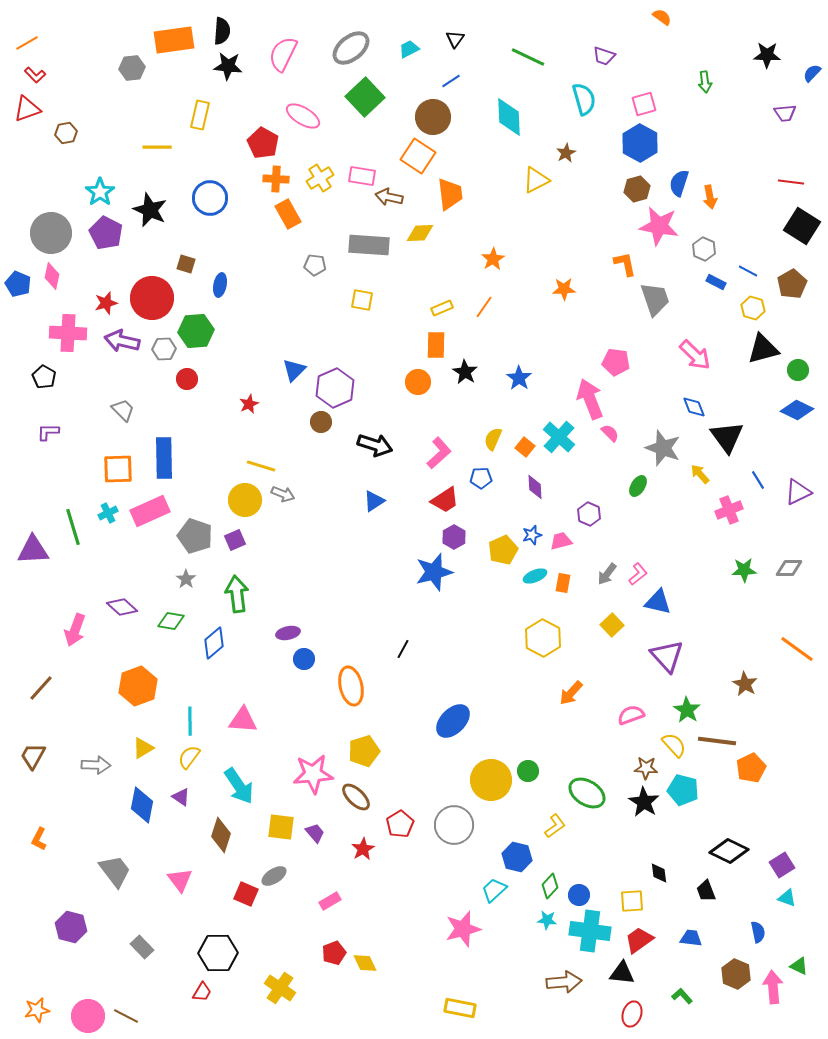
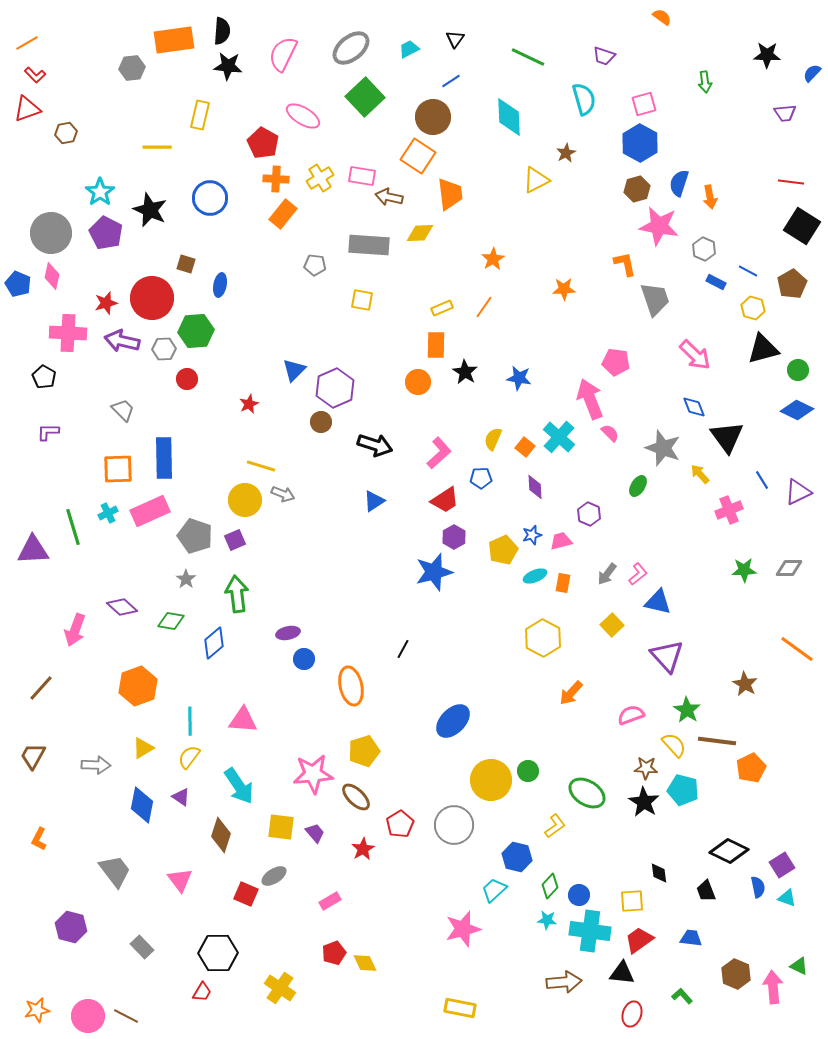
orange rectangle at (288, 214): moved 5 px left; rotated 68 degrees clockwise
blue star at (519, 378): rotated 25 degrees counterclockwise
blue line at (758, 480): moved 4 px right
blue semicircle at (758, 932): moved 45 px up
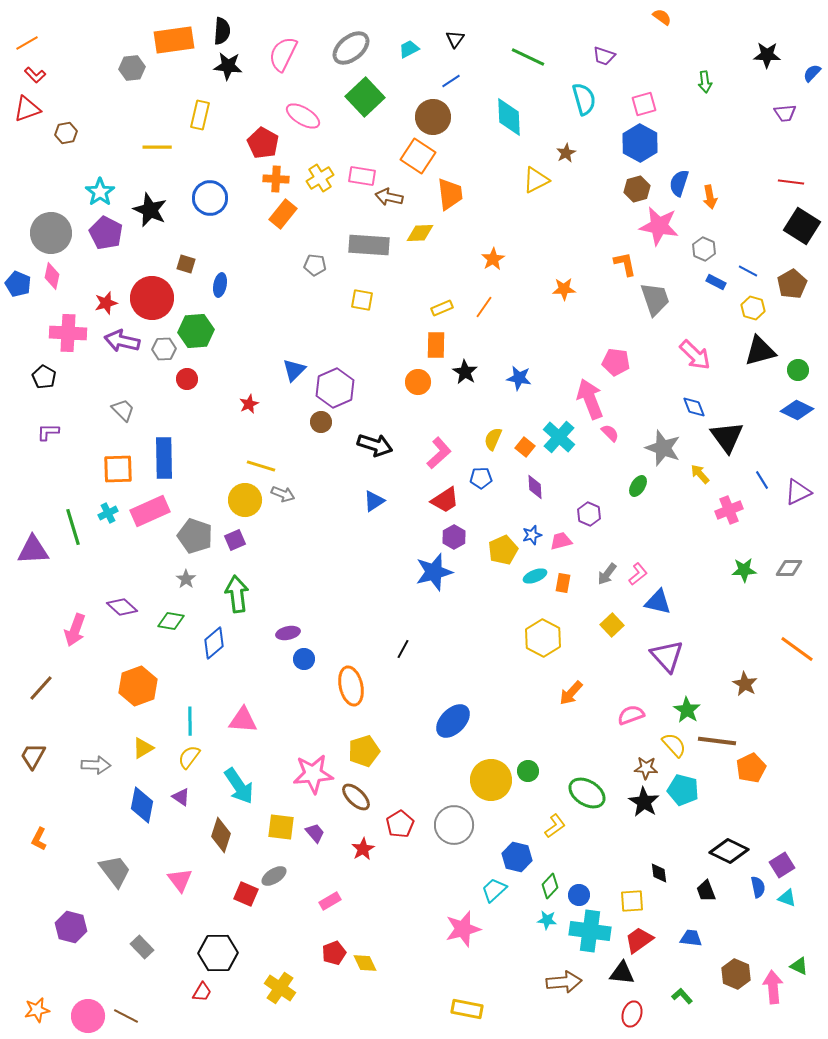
black triangle at (763, 349): moved 3 px left, 2 px down
yellow rectangle at (460, 1008): moved 7 px right, 1 px down
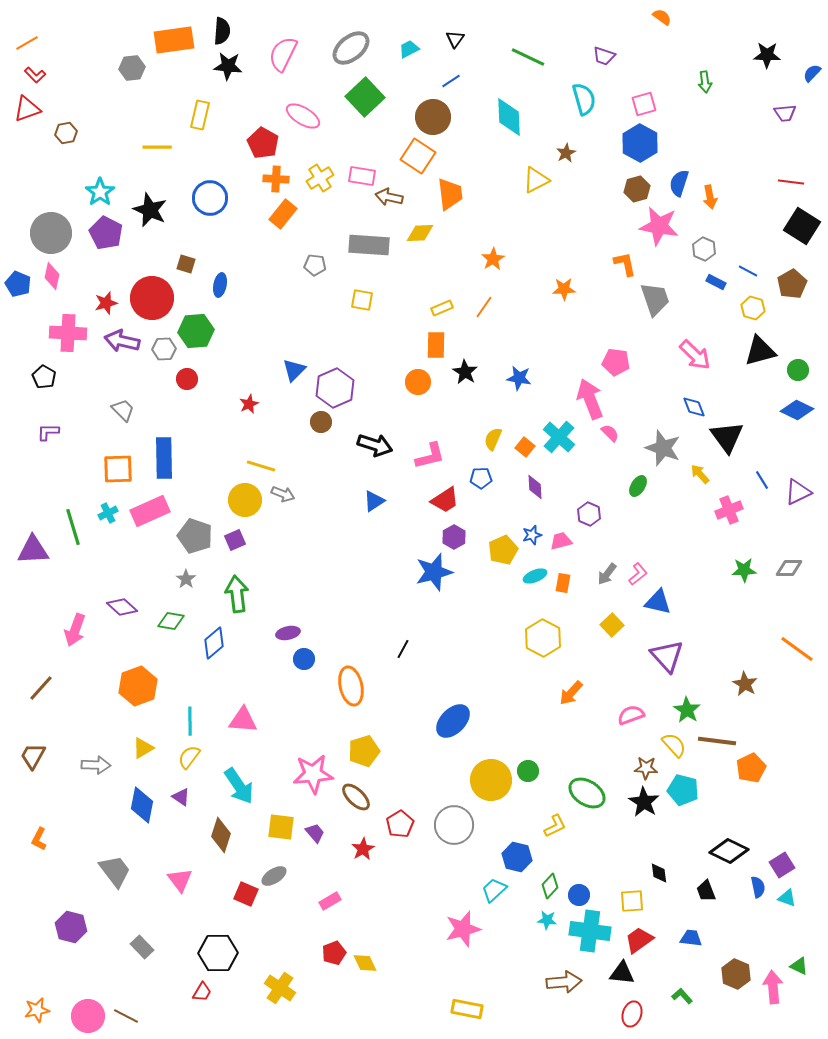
pink L-shape at (439, 453): moved 9 px left, 3 px down; rotated 28 degrees clockwise
yellow L-shape at (555, 826): rotated 10 degrees clockwise
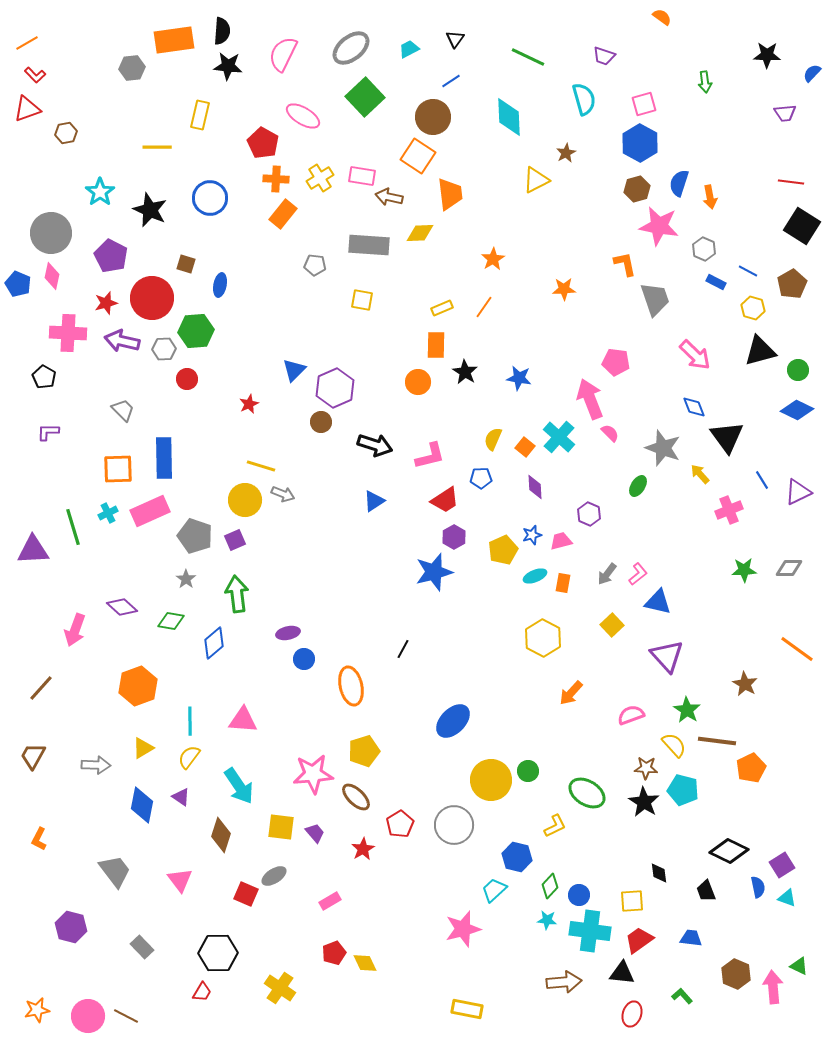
purple pentagon at (106, 233): moved 5 px right, 23 px down
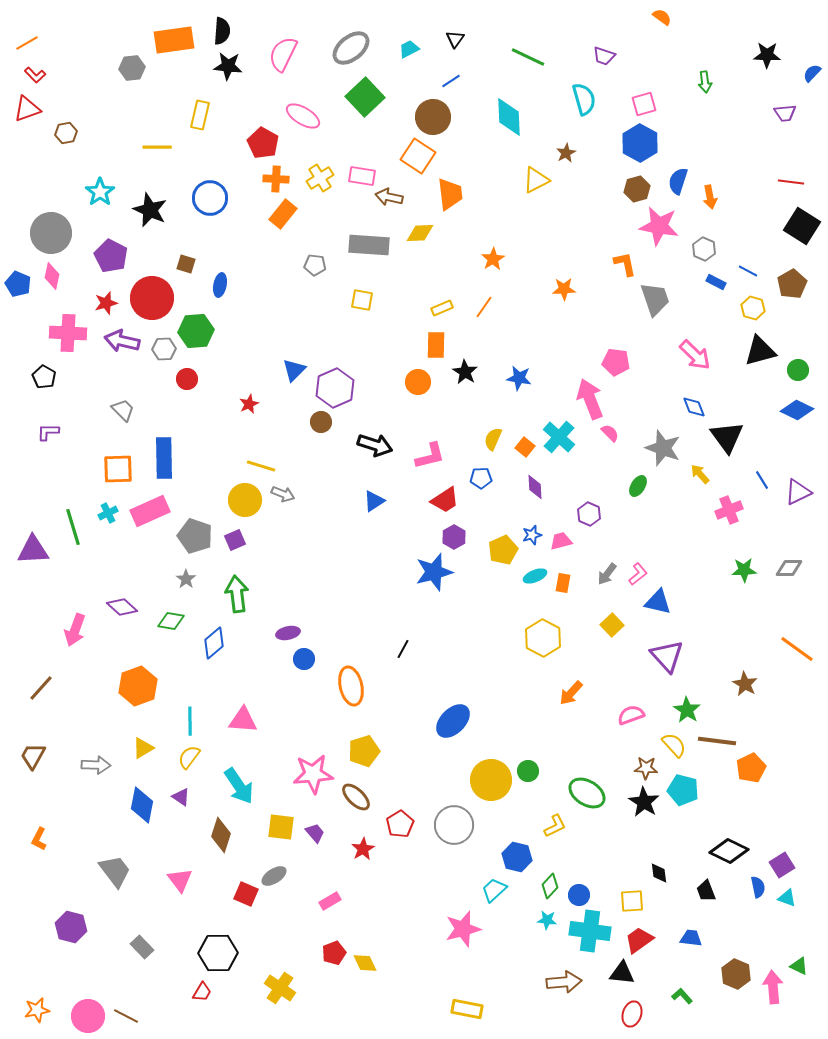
blue semicircle at (679, 183): moved 1 px left, 2 px up
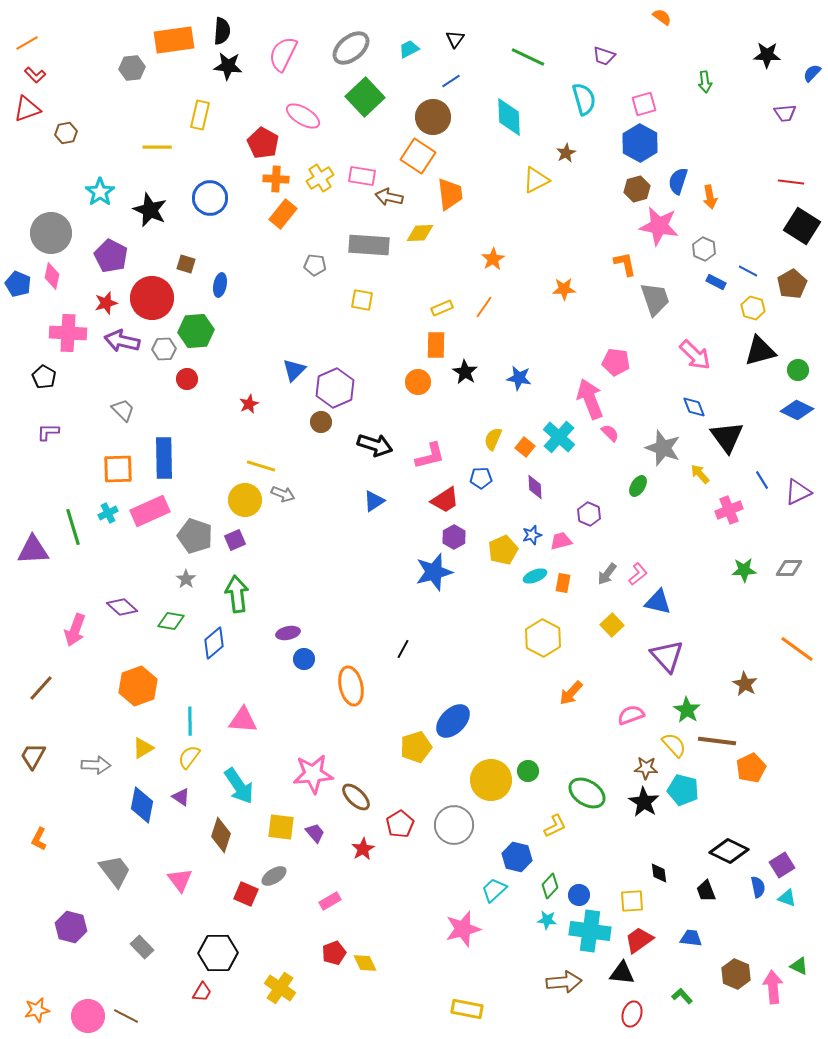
yellow pentagon at (364, 751): moved 52 px right, 4 px up
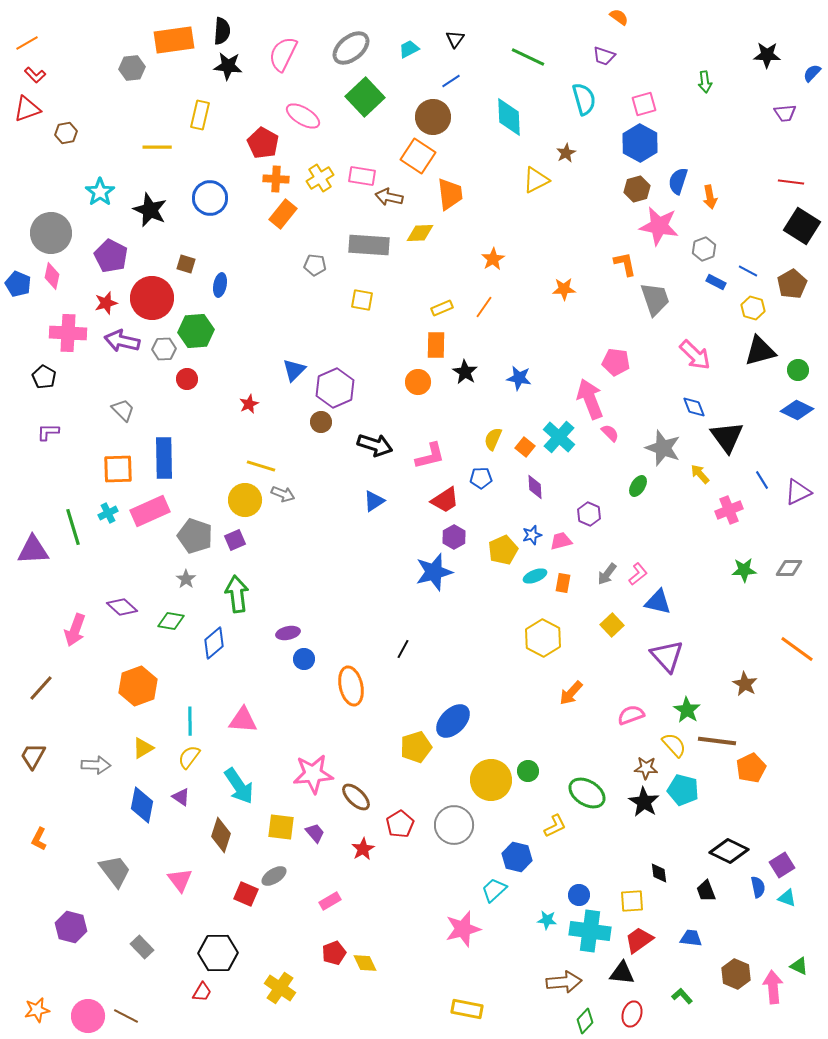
orange semicircle at (662, 17): moved 43 px left
gray hexagon at (704, 249): rotated 15 degrees clockwise
green diamond at (550, 886): moved 35 px right, 135 px down
